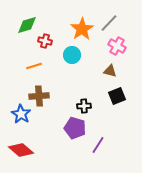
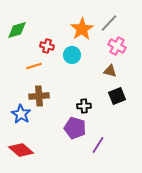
green diamond: moved 10 px left, 5 px down
red cross: moved 2 px right, 5 px down
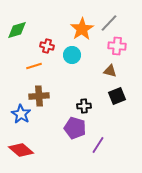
pink cross: rotated 24 degrees counterclockwise
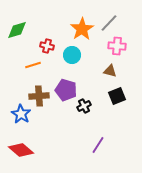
orange line: moved 1 px left, 1 px up
black cross: rotated 24 degrees counterclockwise
purple pentagon: moved 9 px left, 38 px up
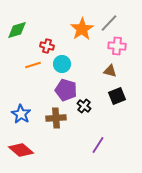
cyan circle: moved 10 px left, 9 px down
brown cross: moved 17 px right, 22 px down
black cross: rotated 24 degrees counterclockwise
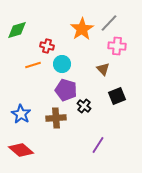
brown triangle: moved 7 px left, 2 px up; rotated 32 degrees clockwise
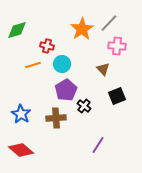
purple pentagon: rotated 25 degrees clockwise
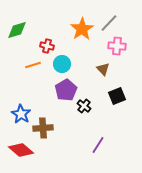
brown cross: moved 13 px left, 10 px down
